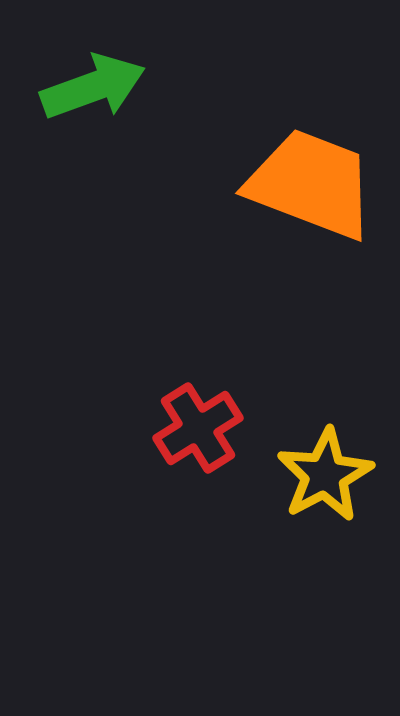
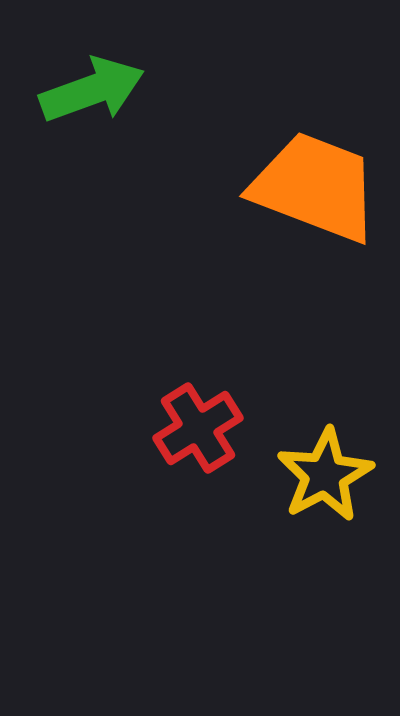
green arrow: moved 1 px left, 3 px down
orange trapezoid: moved 4 px right, 3 px down
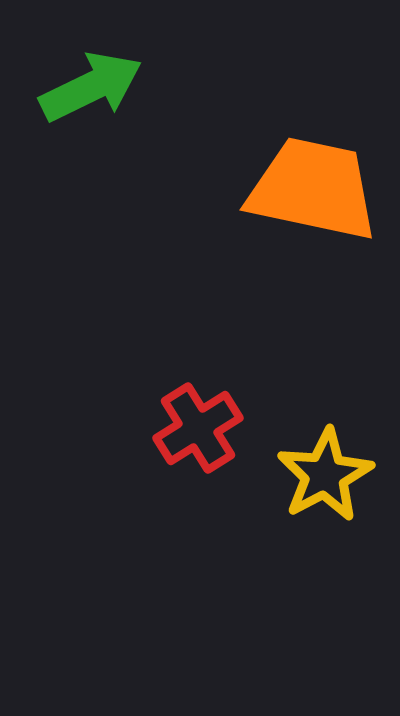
green arrow: moved 1 px left, 3 px up; rotated 6 degrees counterclockwise
orange trapezoid: moved 2 px left, 2 px down; rotated 9 degrees counterclockwise
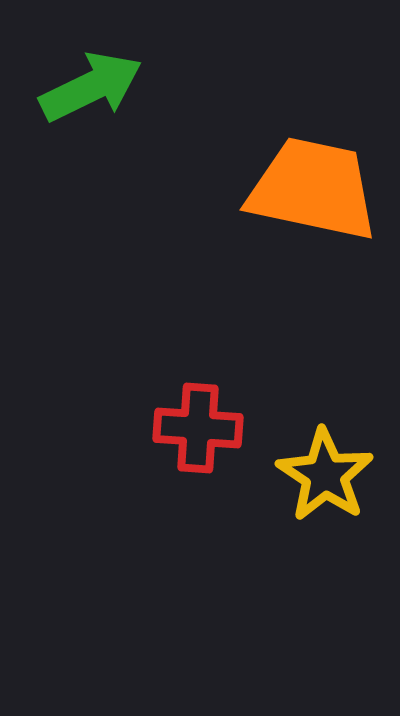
red cross: rotated 36 degrees clockwise
yellow star: rotated 10 degrees counterclockwise
